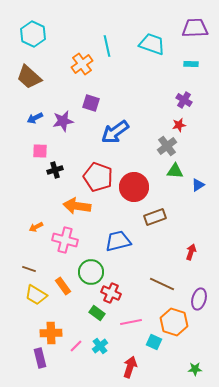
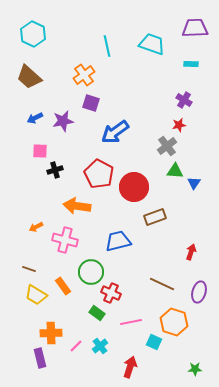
orange cross at (82, 64): moved 2 px right, 11 px down
red pentagon at (98, 177): moved 1 px right, 3 px up; rotated 8 degrees clockwise
blue triangle at (198, 185): moved 4 px left, 2 px up; rotated 24 degrees counterclockwise
purple ellipse at (199, 299): moved 7 px up
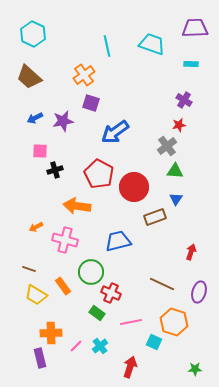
blue triangle at (194, 183): moved 18 px left, 16 px down
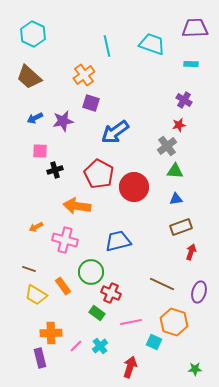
blue triangle at (176, 199): rotated 48 degrees clockwise
brown rectangle at (155, 217): moved 26 px right, 10 px down
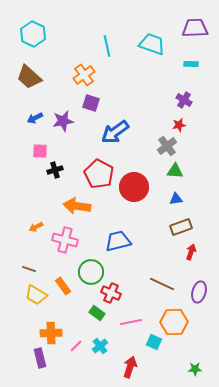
orange hexagon at (174, 322): rotated 20 degrees counterclockwise
